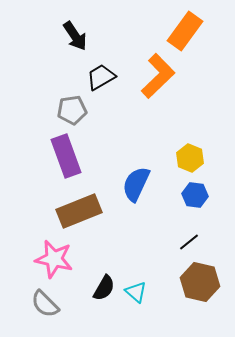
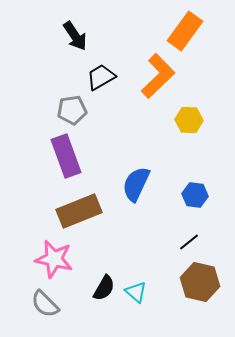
yellow hexagon: moved 1 px left, 38 px up; rotated 20 degrees counterclockwise
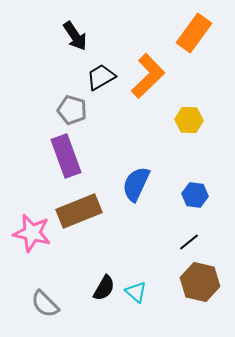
orange rectangle: moved 9 px right, 2 px down
orange L-shape: moved 10 px left
gray pentagon: rotated 24 degrees clockwise
pink star: moved 22 px left, 26 px up
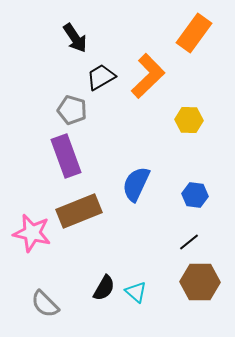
black arrow: moved 2 px down
brown hexagon: rotated 12 degrees counterclockwise
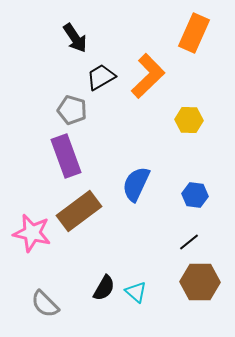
orange rectangle: rotated 12 degrees counterclockwise
brown rectangle: rotated 15 degrees counterclockwise
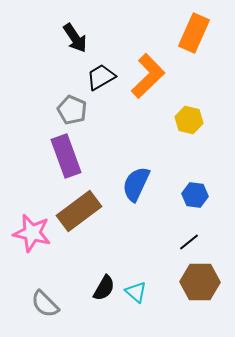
gray pentagon: rotated 8 degrees clockwise
yellow hexagon: rotated 12 degrees clockwise
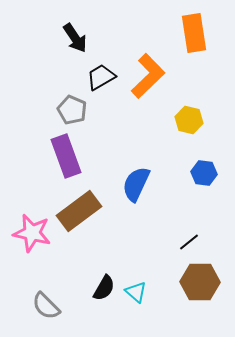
orange rectangle: rotated 33 degrees counterclockwise
blue hexagon: moved 9 px right, 22 px up
gray semicircle: moved 1 px right, 2 px down
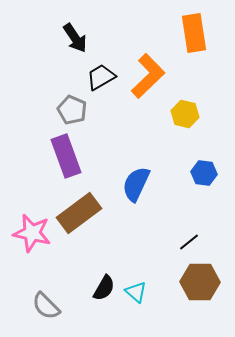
yellow hexagon: moved 4 px left, 6 px up
brown rectangle: moved 2 px down
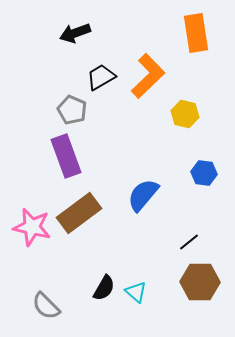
orange rectangle: moved 2 px right
black arrow: moved 5 px up; rotated 104 degrees clockwise
blue semicircle: moved 7 px right, 11 px down; rotated 15 degrees clockwise
pink star: moved 6 px up
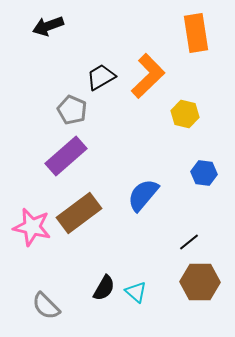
black arrow: moved 27 px left, 7 px up
purple rectangle: rotated 69 degrees clockwise
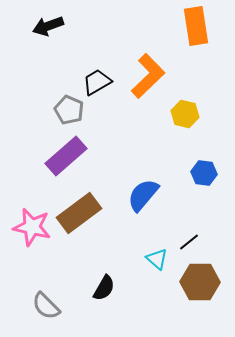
orange rectangle: moved 7 px up
black trapezoid: moved 4 px left, 5 px down
gray pentagon: moved 3 px left
cyan triangle: moved 21 px right, 33 px up
